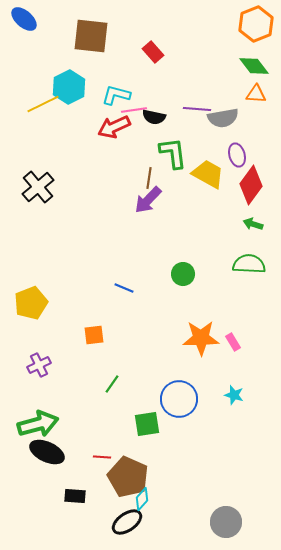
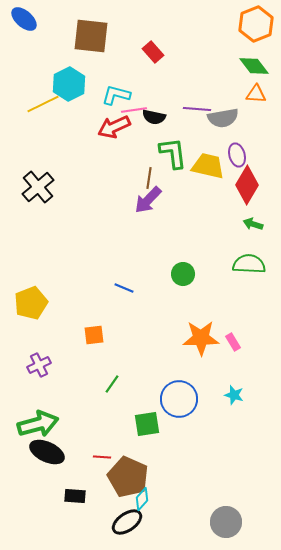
cyan hexagon at (69, 87): moved 3 px up
yellow trapezoid at (208, 174): moved 8 px up; rotated 16 degrees counterclockwise
red diamond at (251, 185): moved 4 px left; rotated 6 degrees counterclockwise
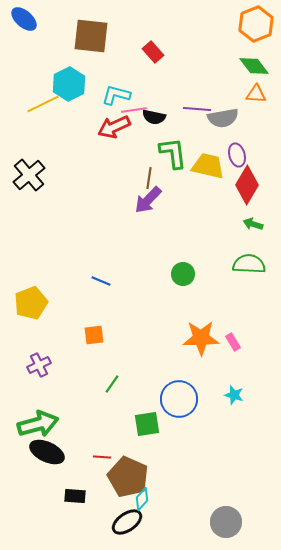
black cross at (38, 187): moved 9 px left, 12 px up
blue line at (124, 288): moved 23 px left, 7 px up
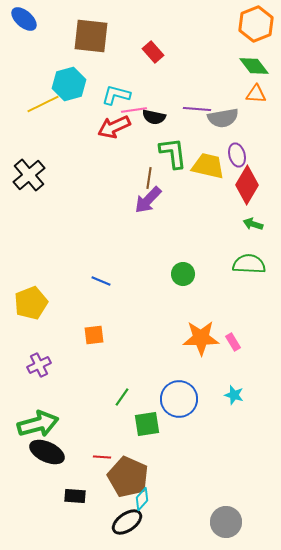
cyan hexagon at (69, 84): rotated 12 degrees clockwise
green line at (112, 384): moved 10 px right, 13 px down
